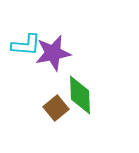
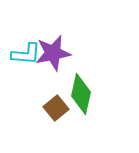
cyan L-shape: moved 9 px down
green diamond: moved 1 px right, 1 px up; rotated 15 degrees clockwise
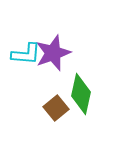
purple star: rotated 9 degrees counterclockwise
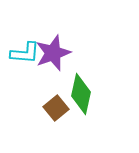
cyan L-shape: moved 1 px left, 1 px up
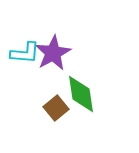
purple star: rotated 9 degrees counterclockwise
green diamond: rotated 21 degrees counterclockwise
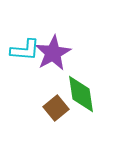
cyan L-shape: moved 3 px up
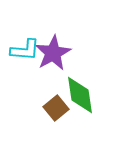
green diamond: moved 1 px left, 1 px down
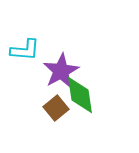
purple star: moved 8 px right, 18 px down
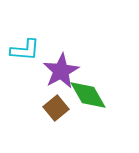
green diamond: moved 8 px right; rotated 21 degrees counterclockwise
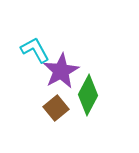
cyan L-shape: moved 10 px right; rotated 124 degrees counterclockwise
green diamond: rotated 57 degrees clockwise
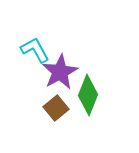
purple star: moved 1 px left, 1 px down
green diamond: rotated 6 degrees counterclockwise
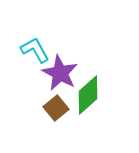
purple star: moved 1 px down; rotated 15 degrees counterclockwise
green diamond: rotated 27 degrees clockwise
